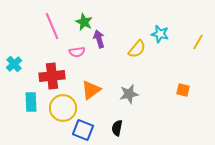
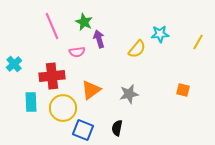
cyan star: rotated 18 degrees counterclockwise
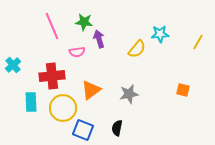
green star: rotated 18 degrees counterclockwise
cyan cross: moved 1 px left, 1 px down
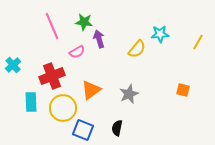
pink semicircle: rotated 21 degrees counterclockwise
red cross: rotated 15 degrees counterclockwise
gray star: rotated 12 degrees counterclockwise
